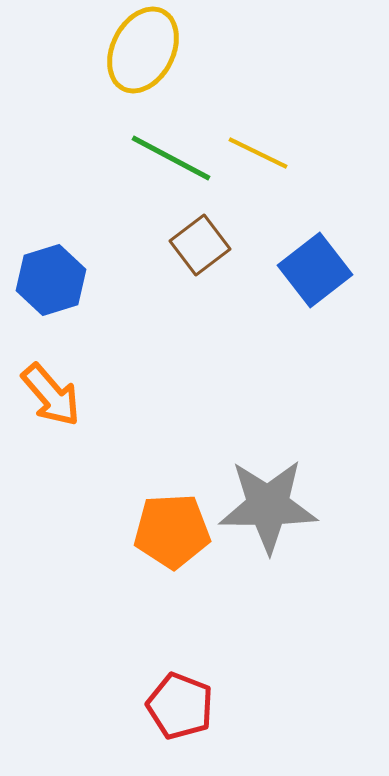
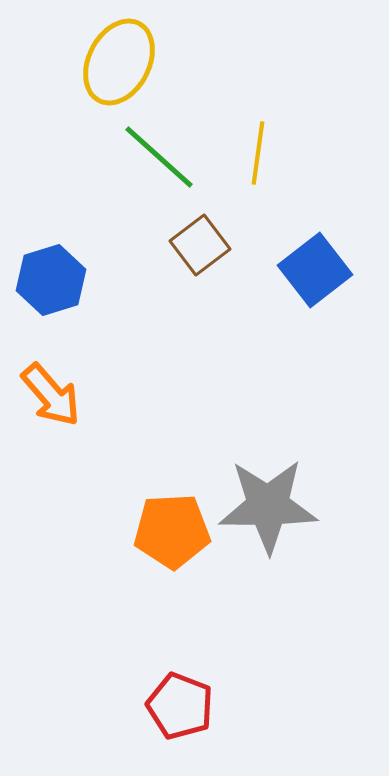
yellow ellipse: moved 24 px left, 12 px down
yellow line: rotated 72 degrees clockwise
green line: moved 12 px left, 1 px up; rotated 14 degrees clockwise
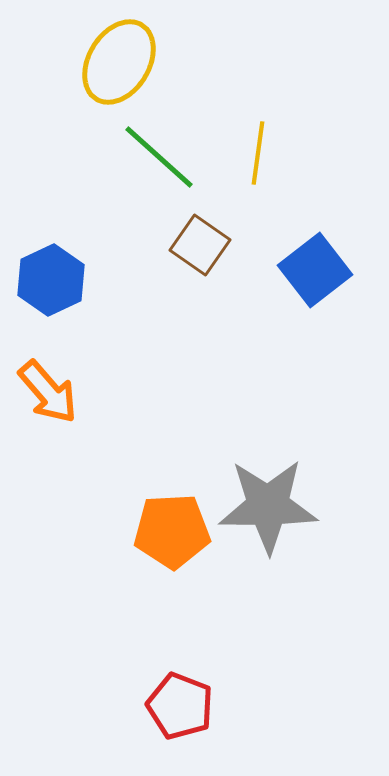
yellow ellipse: rotated 4 degrees clockwise
brown square: rotated 18 degrees counterclockwise
blue hexagon: rotated 8 degrees counterclockwise
orange arrow: moved 3 px left, 3 px up
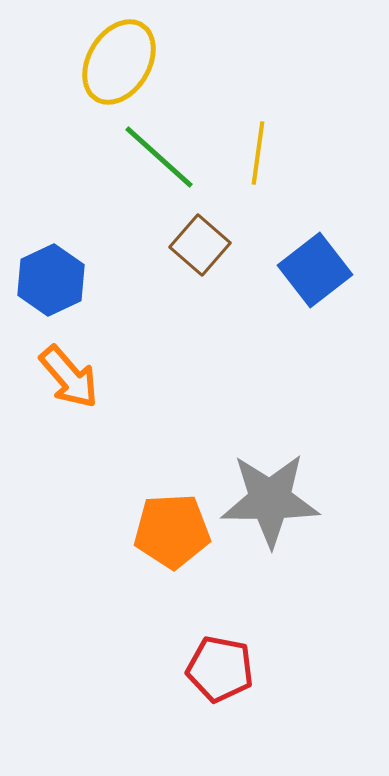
brown square: rotated 6 degrees clockwise
orange arrow: moved 21 px right, 15 px up
gray star: moved 2 px right, 6 px up
red pentagon: moved 40 px right, 37 px up; rotated 10 degrees counterclockwise
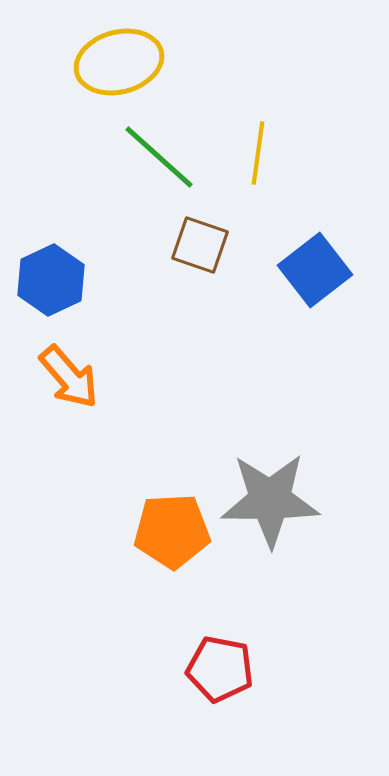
yellow ellipse: rotated 44 degrees clockwise
brown square: rotated 22 degrees counterclockwise
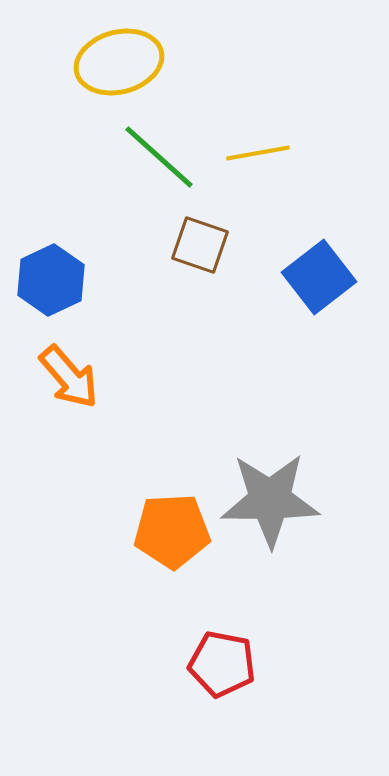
yellow line: rotated 72 degrees clockwise
blue square: moved 4 px right, 7 px down
red pentagon: moved 2 px right, 5 px up
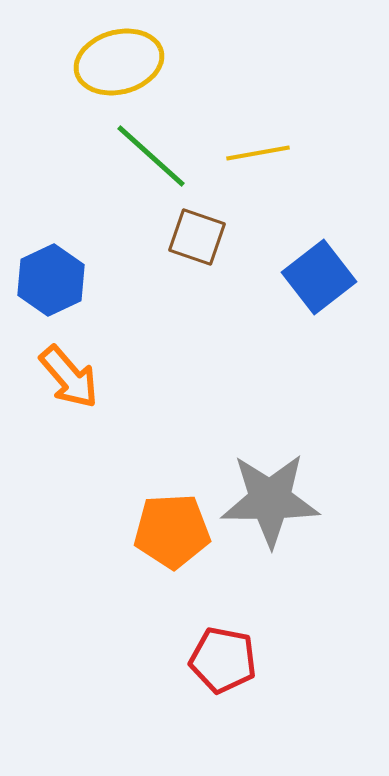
green line: moved 8 px left, 1 px up
brown square: moved 3 px left, 8 px up
red pentagon: moved 1 px right, 4 px up
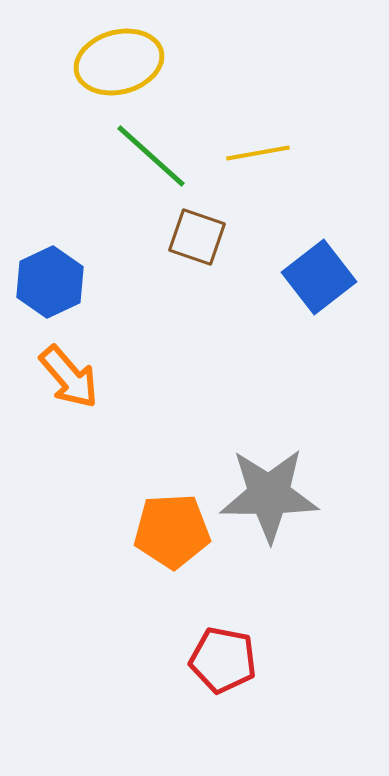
blue hexagon: moved 1 px left, 2 px down
gray star: moved 1 px left, 5 px up
